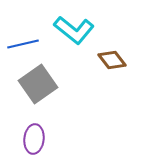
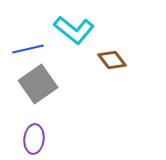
blue line: moved 5 px right, 5 px down
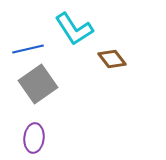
cyan L-shape: moved 1 px up; rotated 18 degrees clockwise
brown diamond: moved 1 px up
purple ellipse: moved 1 px up
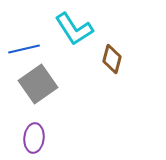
blue line: moved 4 px left
brown diamond: rotated 52 degrees clockwise
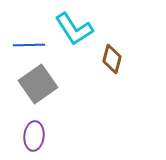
blue line: moved 5 px right, 4 px up; rotated 12 degrees clockwise
purple ellipse: moved 2 px up
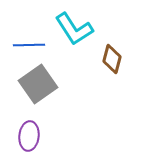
purple ellipse: moved 5 px left
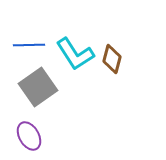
cyan L-shape: moved 1 px right, 25 px down
gray square: moved 3 px down
purple ellipse: rotated 36 degrees counterclockwise
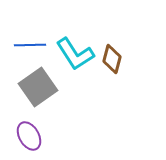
blue line: moved 1 px right
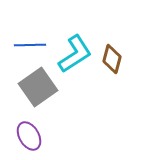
cyan L-shape: rotated 90 degrees counterclockwise
